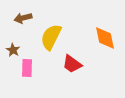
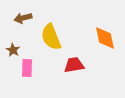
yellow semicircle: rotated 48 degrees counterclockwise
red trapezoid: moved 2 px right, 1 px down; rotated 135 degrees clockwise
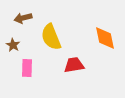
brown star: moved 5 px up
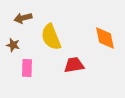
brown star: rotated 16 degrees counterclockwise
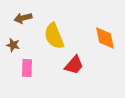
yellow semicircle: moved 3 px right, 1 px up
red trapezoid: rotated 140 degrees clockwise
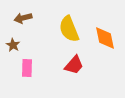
yellow semicircle: moved 15 px right, 7 px up
brown star: rotated 16 degrees clockwise
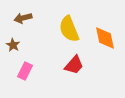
pink rectangle: moved 2 px left, 3 px down; rotated 24 degrees clockwise
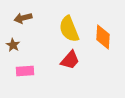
orange diamond: moved 2 px left, 1 px up; rotated 15 degrees clockwise
red trapezoid: moved 4 px left, 5 px up
pink rectangle: rotated 60 degrees clockwise
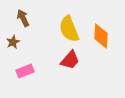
brown arrow: rotated 78 degrees clockwise
orange diamond: moved 2 px left, 1 px up
brown star: moved 3 px up; rotated 16 degrees clockwise
pink rectangle: rotated 18 degrees counterclockwise
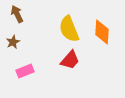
brown arrow: moved 6 px left, 4 px up
orange diamond: moved 1 px right, 4 px up
